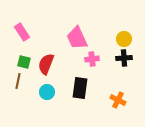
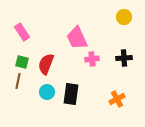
yellow circle: moved 22 px up
green square: moved 2 px left
black rectangle: moved 9 px left, 6 px down
orange cross: moved 1 px left, 1 px up; rotated 35 degrees clockwise
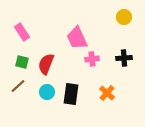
brown line: moved 5 px down; rotated 35 degrees clockwise
orange cross: moved 10 px left, 6 px up; rotated 21 degrees counterclockwise
